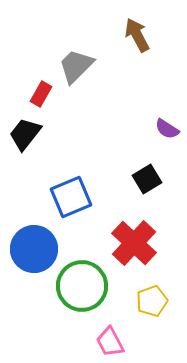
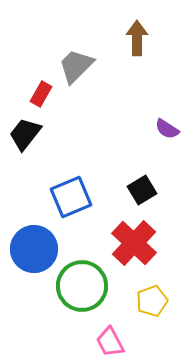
brown arrow: moved 3 px down; rotated 28 degrees clockwise
black square: moved 5 px left, 11 px down
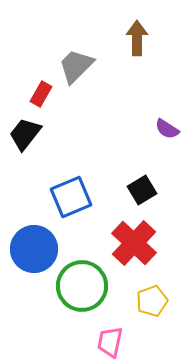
pink trapezoid: rotated 40 degrees clockwise
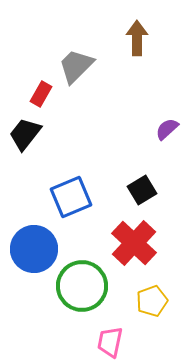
purple semicircle: rotated 105 degrees clockwise
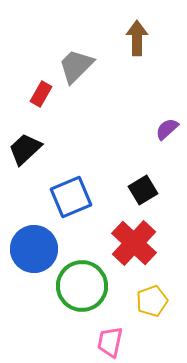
black trapezoid: moved 15 px down; rotated 9 degrees clockwise
black square: moved 1 px right
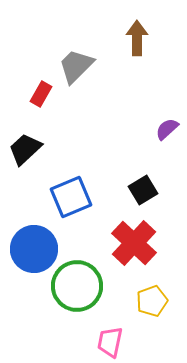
green circle: moved 5 px left
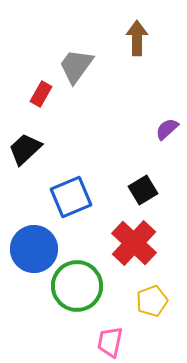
gray trapezoid: rotated 9 degrees counterclockwise
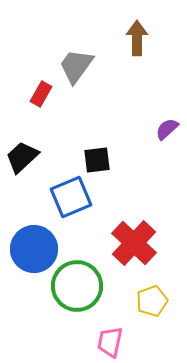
black trapezoid: moved 3 px left, 8 px down
black square: moved 46 px left, 30 px up; rotated 24 degrees clockwise
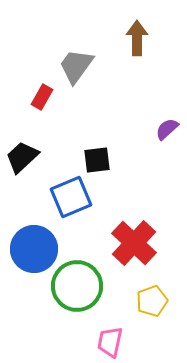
red rectangle: moved 1 px right, 3 px down
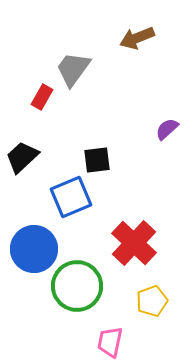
brown arrow: rotated 112 degrees counterclockwise
gray trapezoid: moved 3 px left, 3 px down
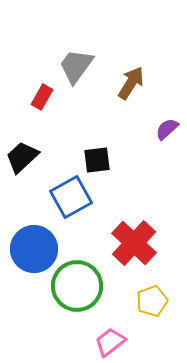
brown arrow: moved 6 px left, 45 px down; rotated 144 degrees clockwise
gray trapezoid: moved 3 px right, 3 px up
blue square: rotated 6 degrees counterclockwise
pink trapezoid: rotated 40 degrees clockwise
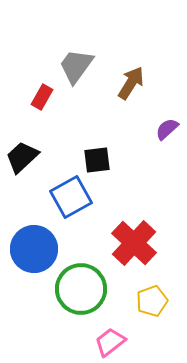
green circle: moved 4 px right, 3 px down
